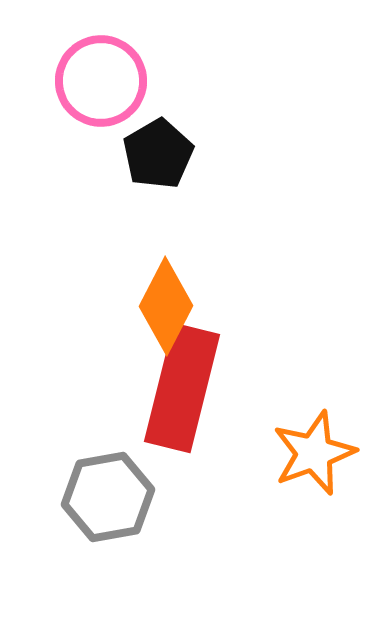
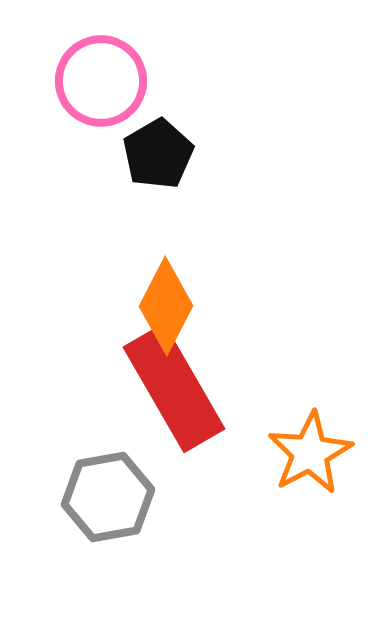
red rectangle: moved 8 px left; rotated 44 degrees counterclockwise
orange star: moved 4 px left; rotated 8 degrees counterclockwise
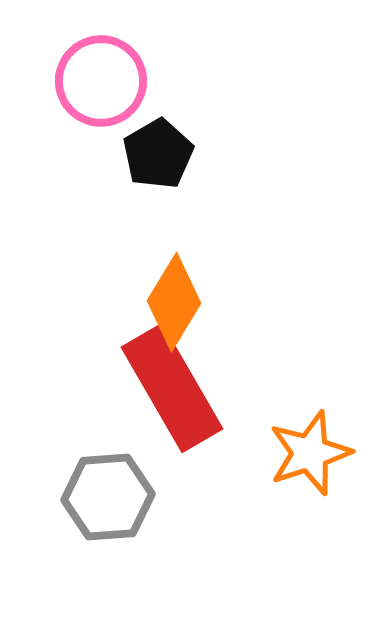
orange diamond: moved 8 px right, 4 px up; rotated 4 degrees clockwise
red rectangle: moved 2 px left
orange star: rotated 10 degrees clockwise
gray hexagon: rotated 6 degrees clockwise
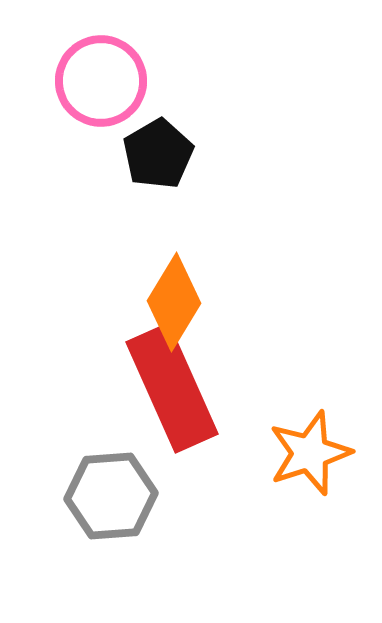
red rectangle: rotated 6 degrees clockwise
gray hexagon: moved 3 px right, 1 px up
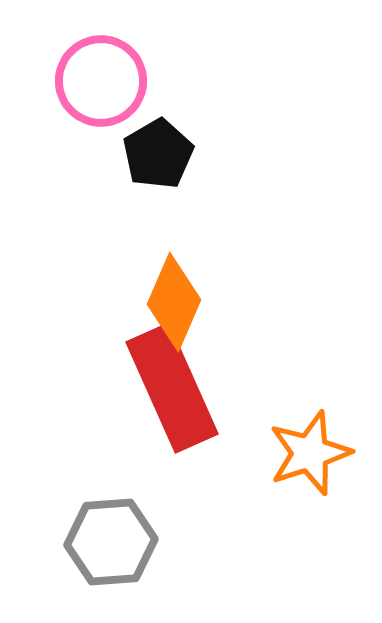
orange diamond: rotated 8 degrees counterclockwise
gray hexagon: moved 46 px down
